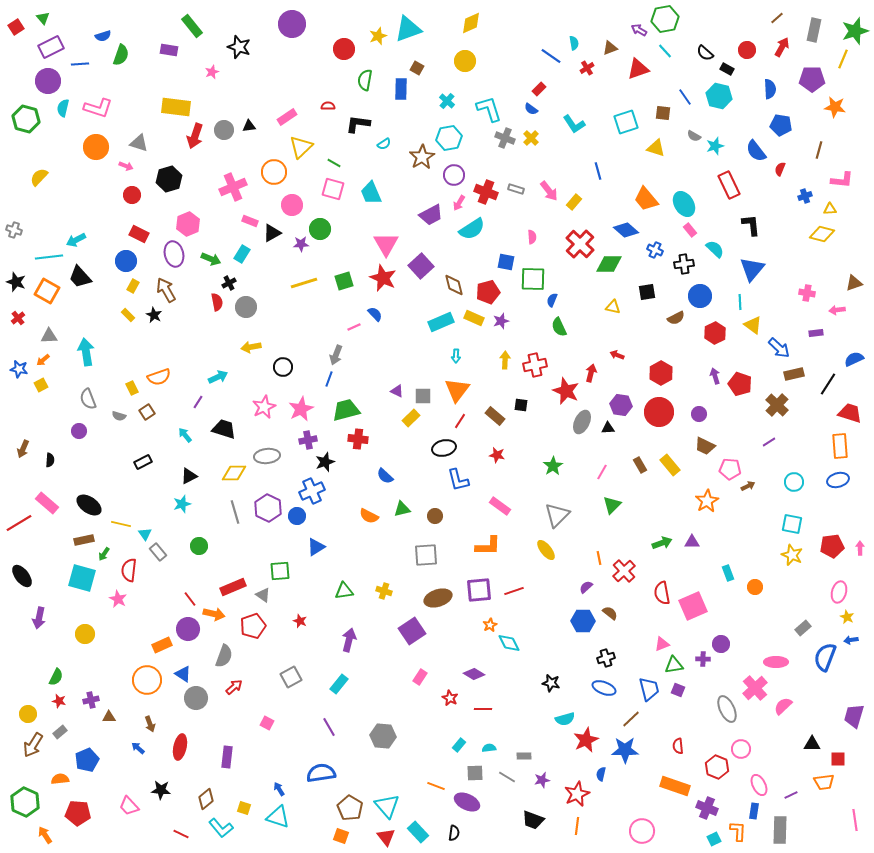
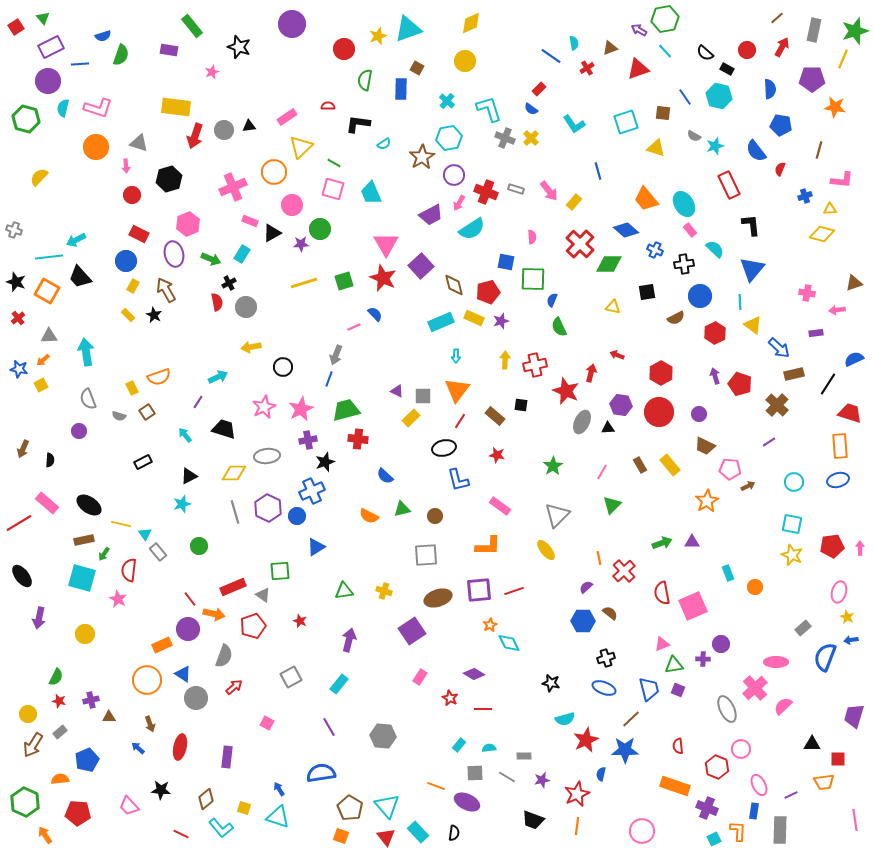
pink arrow at (126, 166): rotated 64 degrees clockwise
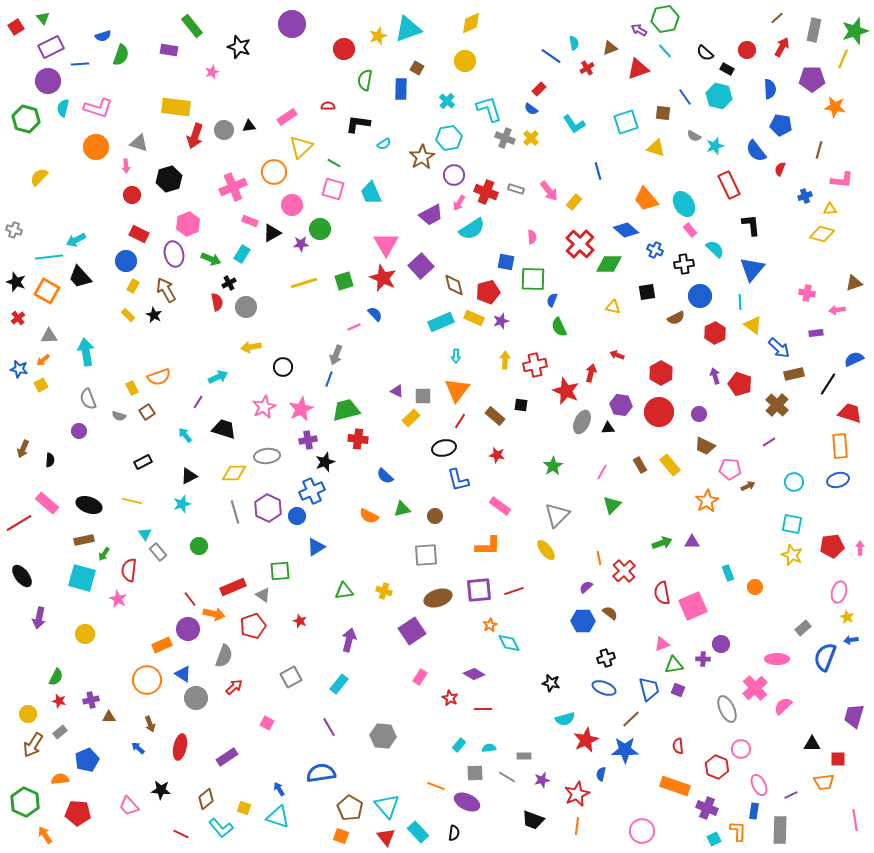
black ellipse at (89, 505): rotated 15 degrees counterclockwise
yellow line at (121, 524): moved 11 px right, 23 px up
pink ellipse at (776, 662): moved 1 px right, 3 px up
purple rectangle at (227, 757): rotated 50 degrees clockwise
